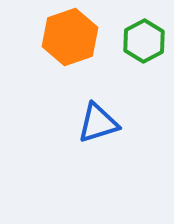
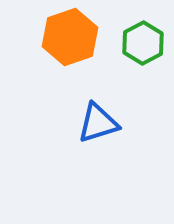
green hexagon: moved 1 px left, 2 px down
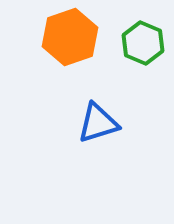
green hexagon: rotated 9 degrees counterclockwise
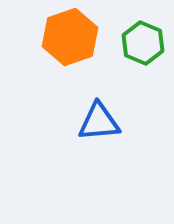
blue triangle: moved 1 px right, 1 px up; rotated 12 degrees clockwise
